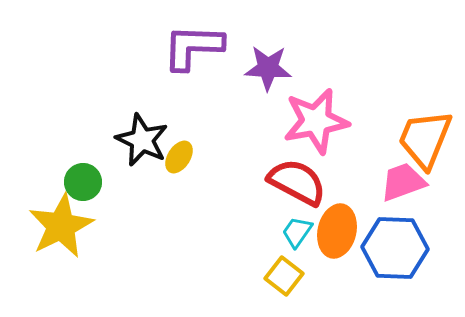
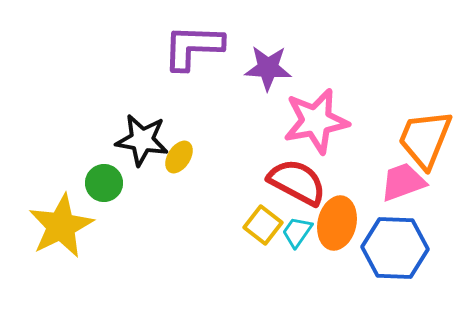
black star: rotated 16 degrees counterclockwise
green circle: moved 21 px right, 1 px down
orange ellipse: moved 8 px up
yellow square: moved 21 px left, 51 px up
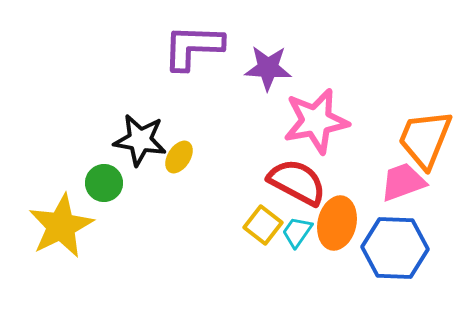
black star: moved 2 px left
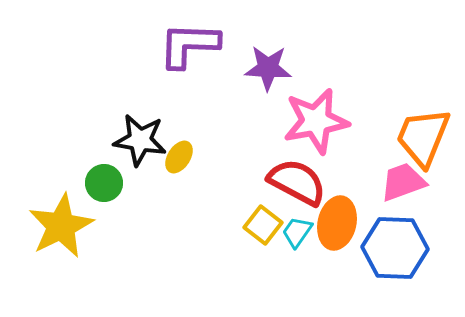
purple L-shape: moved 4 px left, 2 px up
orange trapezoid: moved 2 px left, 2 px up
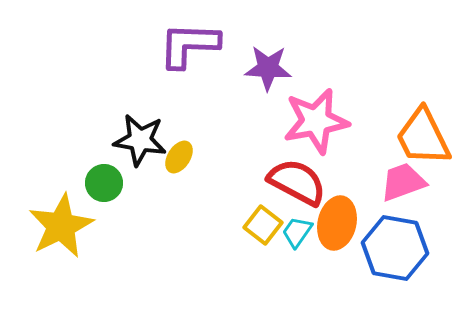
orange trapezoid: rotated 48 degrees counterclockwise
blue hexagon: rotated 8 degrees clockwise
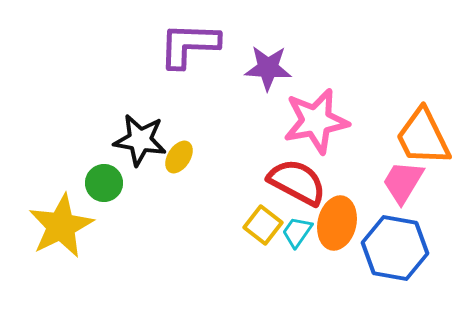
pink trapezoid: rotated 39 degrees counterclockwise
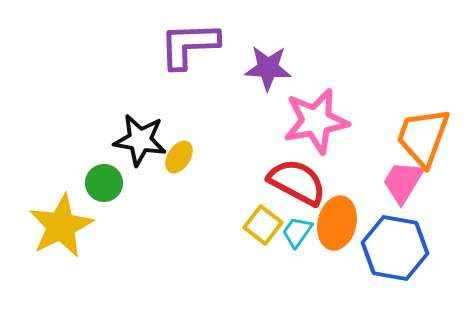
purple L-shape: rotated 4 degrees counterclockwise
orange trapezoid: rotated 46 degrees clockwise
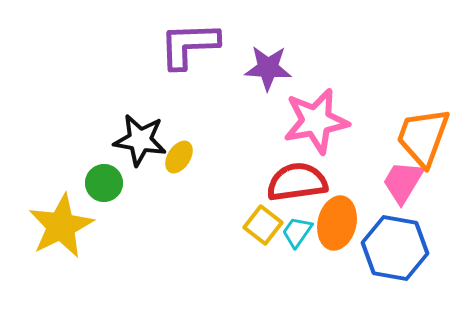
red semicircle: rotated 36 degrees counterclockwise
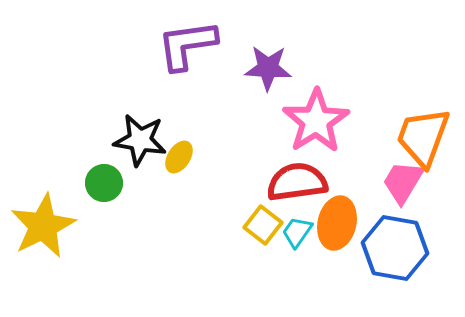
purple L-shape: moved 2 px left; rotated 6 degrees counterclockwise
pink star: rotated 22 degrees counterclockwise
yellow star: moved 18 px left
